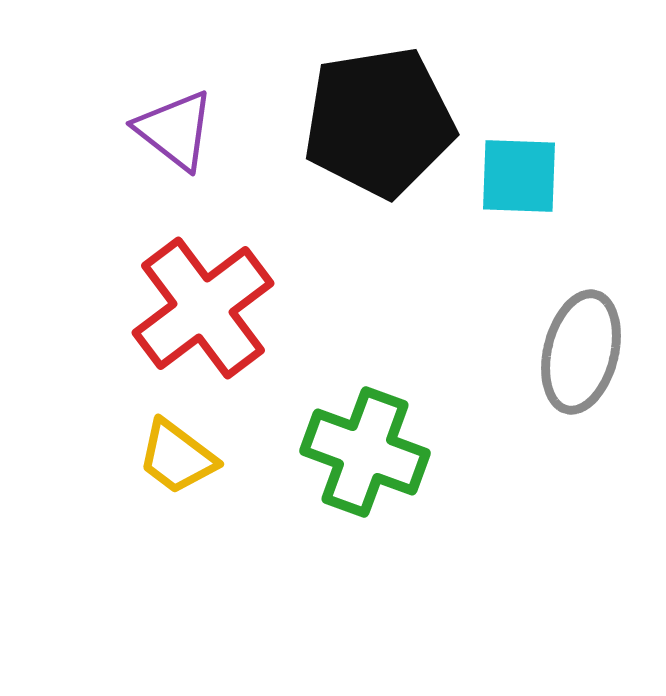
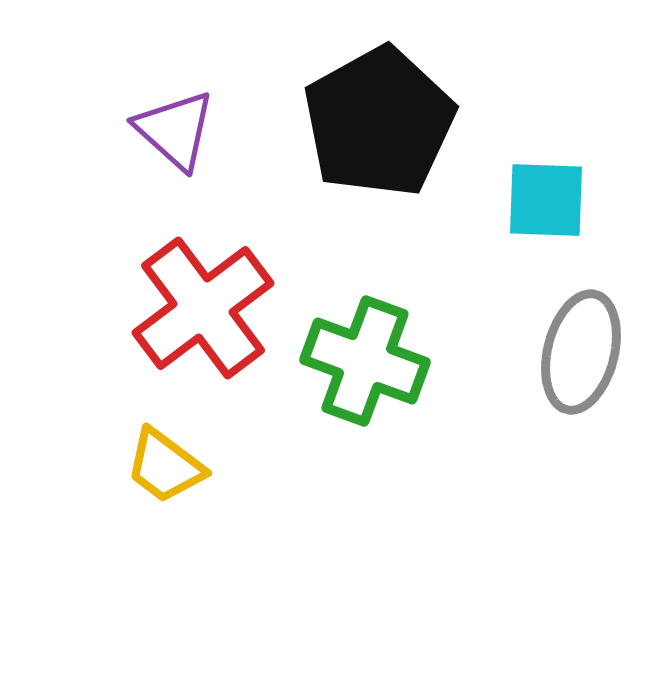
black pentagon: rotated 20 degrees counterclockwise
purple triangle: rotated 4 degrees clockwise
cyan square: moved 27 px right, 24 px down
green cross: moved 91 px up
yellow trapezoid: moved 12 px left, 9 px down
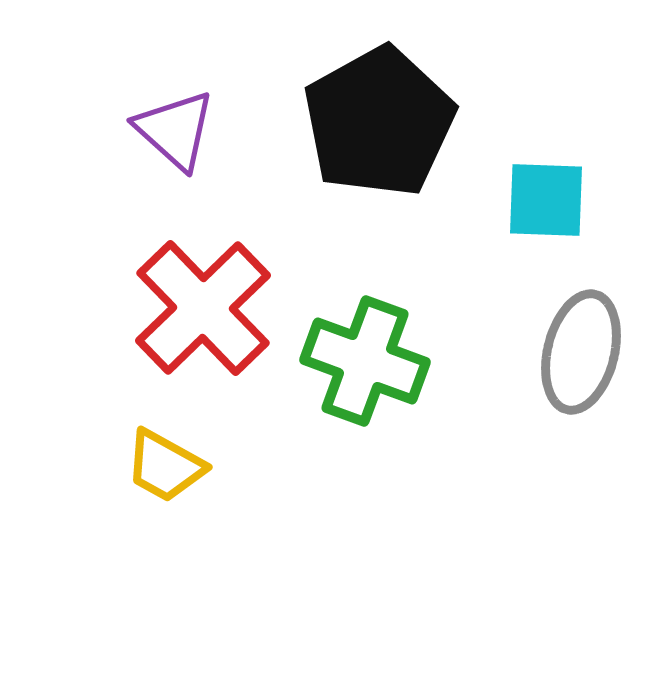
red cross: rotated 7 degrees counterclockwise
yellow trapezoid: rotated 8 degrees counterclockwise
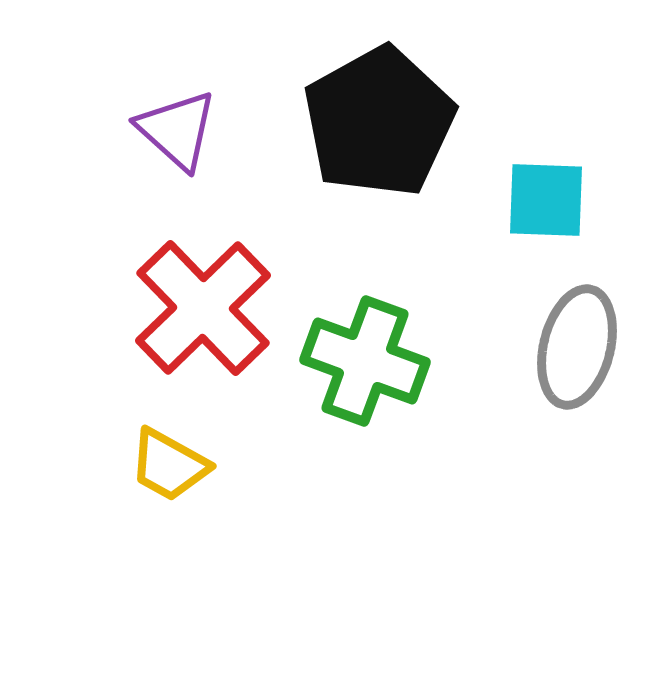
purple triangle: moved 2 px right
gray ellipse: moved 4 px left, 5 px up
yellow trapezoid: moved 4 px right, 1 px up
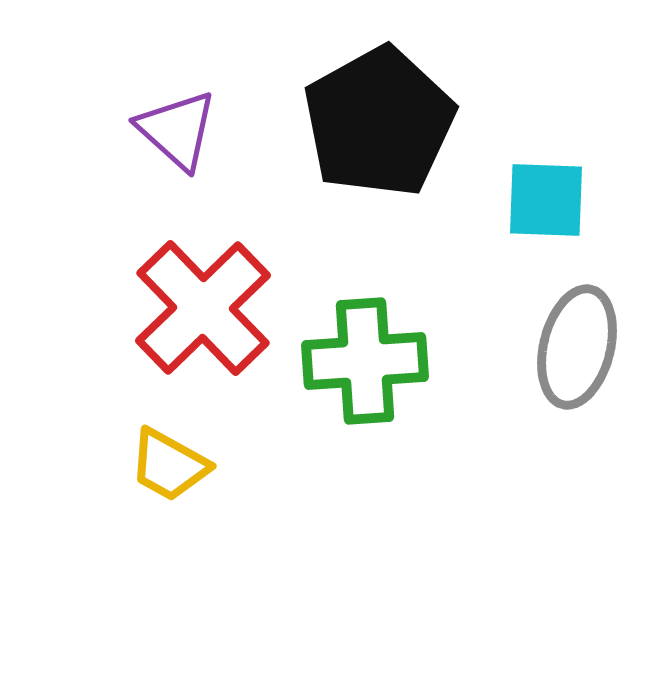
green cross: rotated 24 degrees counterclockwise
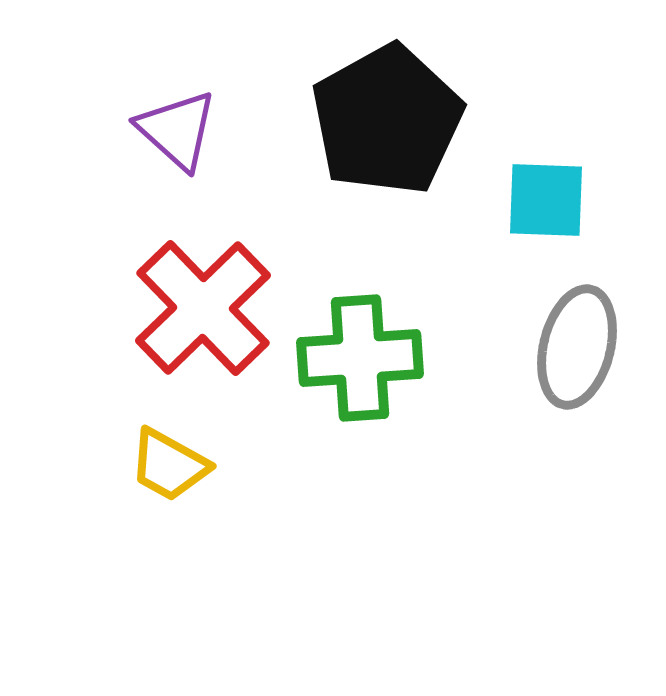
black pentagon: moved 8 px right, 2 px up
green cross: moved 5 px left, 3 px up
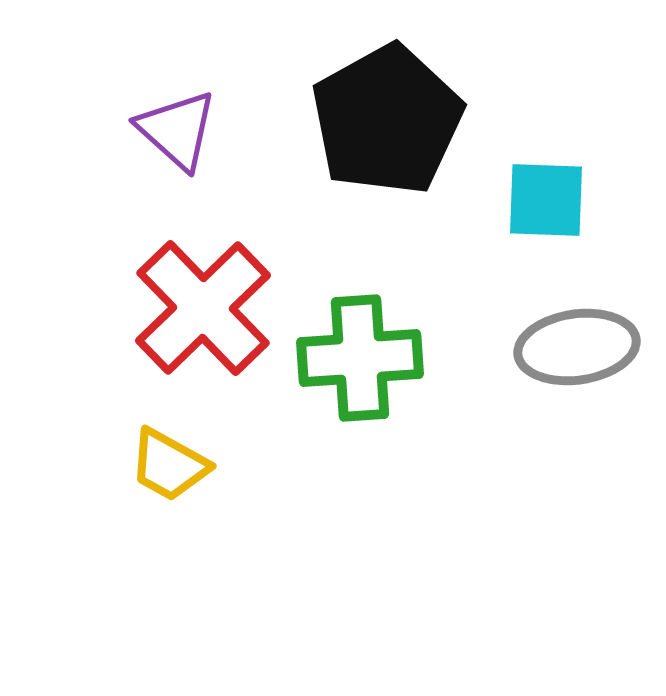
gray ellipse: rotated 68 degrees clockwise
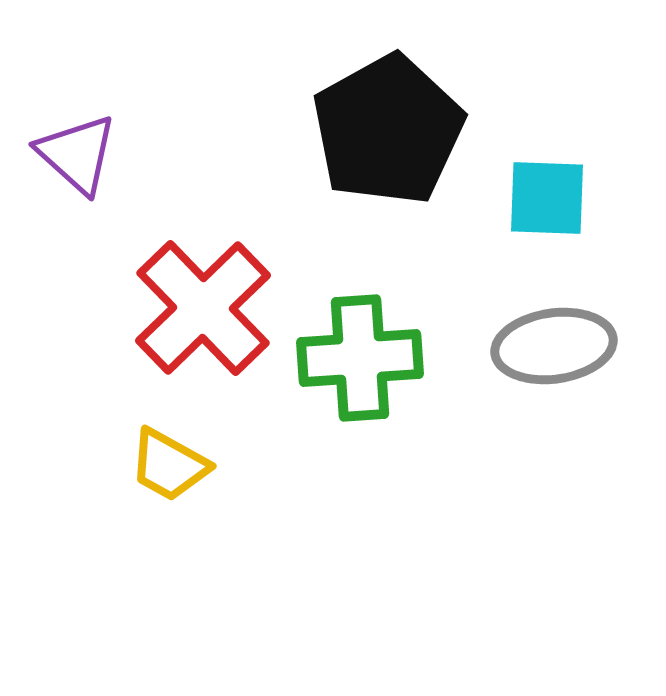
black pentagon: moved 1 px right, 10 px down
purple triangle: moved 100 px left, 24 px down
cyan square: moved 1 px right, 2 px up
gray ellipse: moved 23 px left, 1 px up
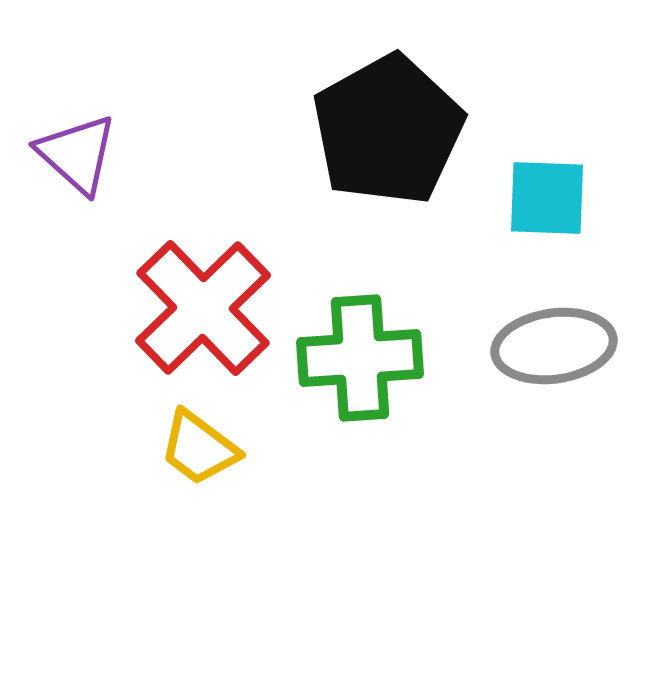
yellow trapezoid: moved 30 px right, 17 px up; rotated 8 degrees clockwise
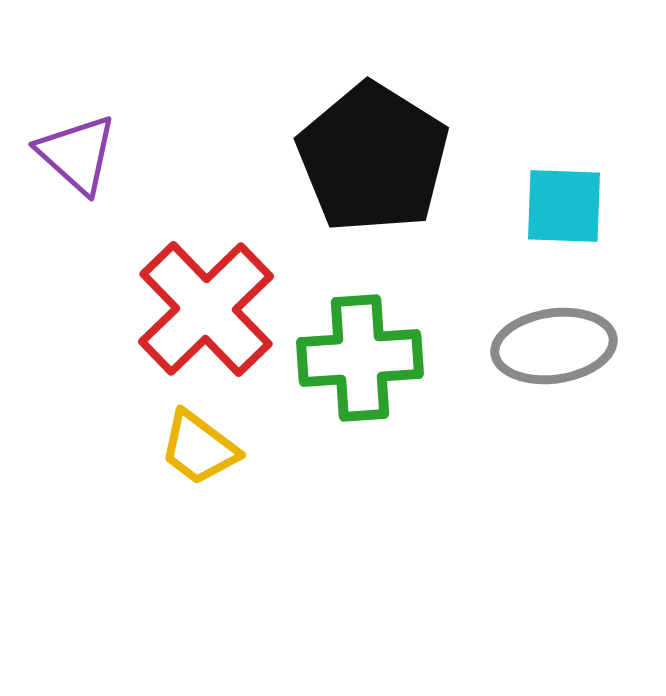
black pentagon: moved 15 px left, 28 px down; rotated 11 degrees counterclockwise
cyan square: moved 17 px right, 8 px down
red cross: moved 3 px right, 1 px down
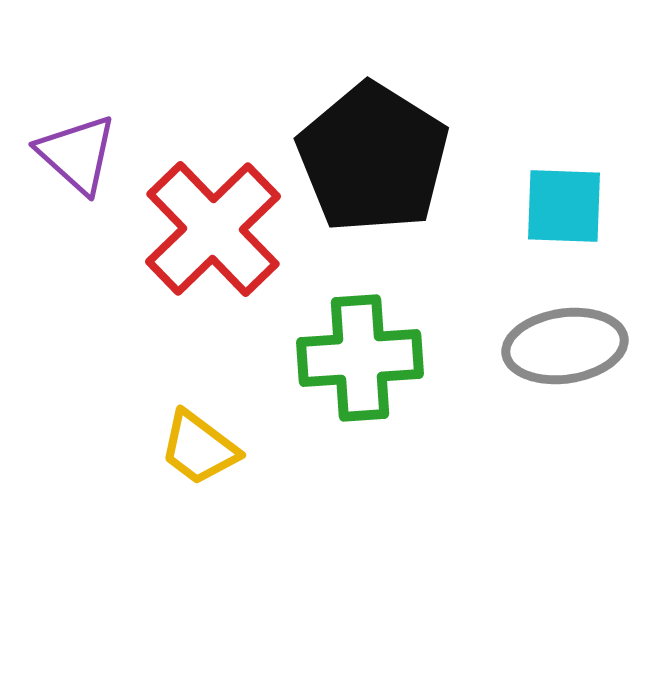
red cross: moved 7 px right, 80 px up
gray ellipse: moved 11 px right
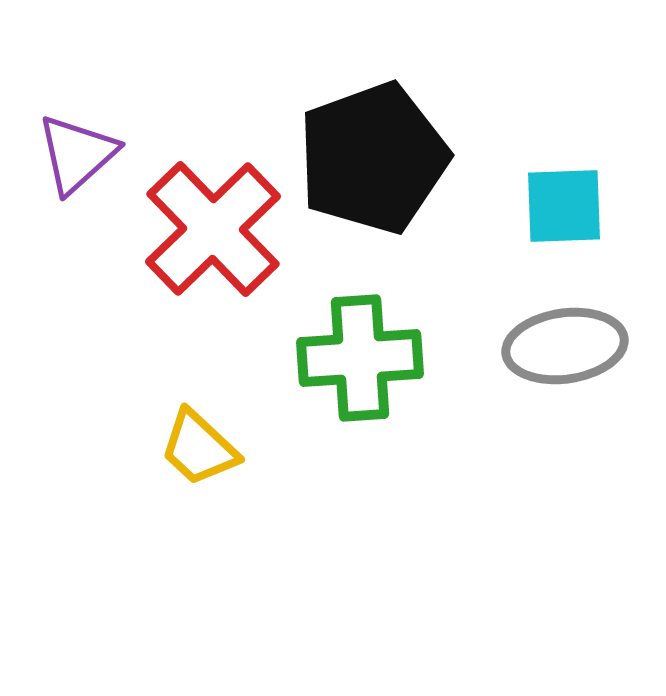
purple triangle: rotated 36 degrees clockwise
black pentagon: rotated 20 degrees clockwise
cyan square: rotated 4 degrees counterclockwise
yellow trapezoid: rotated 6 degrees clockwise
